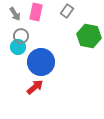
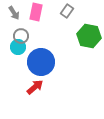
gray arrow: moved 1 px left, 1 px up
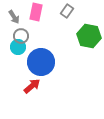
gray arrow: moved 4 px down
red arrow: moved 3 px left, 1 px up
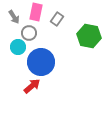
gray rectangle: moved 10 px left, 8 px down
gray circle: moved 8 px right, 3 px up
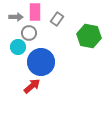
pink rectangle: moved 1 px left; rotated 12 degrees counterclockwise
gray arrow: moved 2 px right; rotated 56 degrees counterclockwise
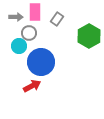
green hexagon: rotated 20 degrees clockwise
cyan circle: moved 1 px right, 1 px up
red arrow: rotated 12 degrees clockwise
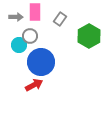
gray rectangle: moved 3 px right
gray circle: moved 1 px right, 3 px down
cyan circle: moved 1 px up
red arrow: moved 2 px right, 1 px up
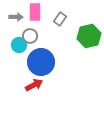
green hexagon: rotated 15 degrees clockwise
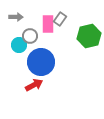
pink rectangle: moved 13 px right, 12 px down
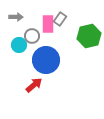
gray circle: moved 2 px right
blue circle: moved 5 px right, 2 px up
red arrow: rotated 12 degrees counterclockwise
